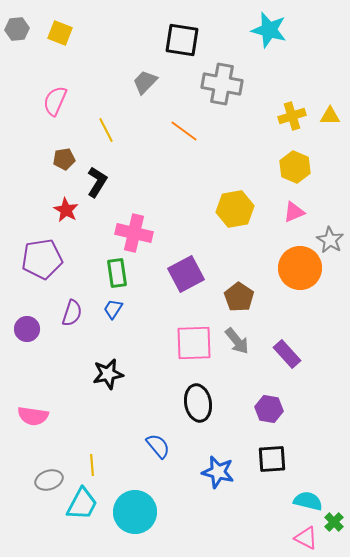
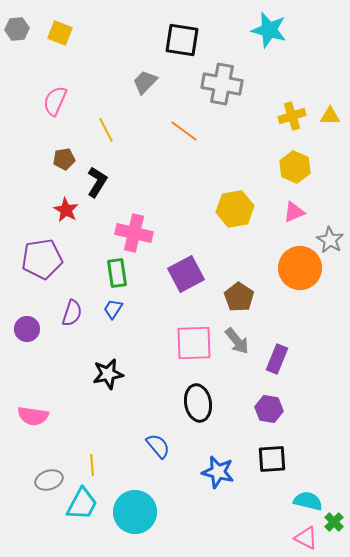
purple rectangle at (287, 354): moved 10 px left, 5 px down; rotated 64 degrees clockwise
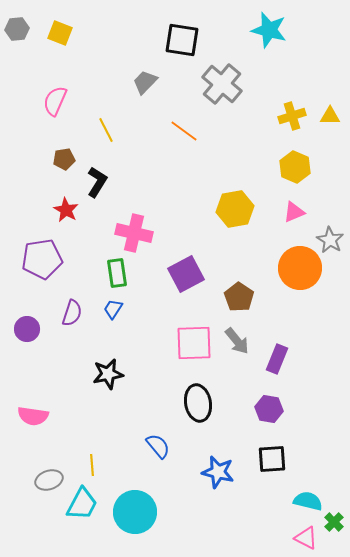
gray cross at (222, 84): rotated 30 degrees clockwise
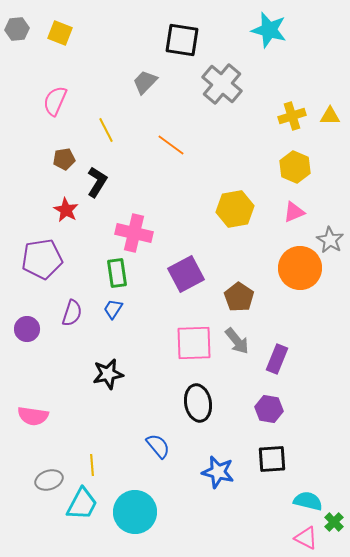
orange line at (184, 131): moved 13 px left, 14 px down
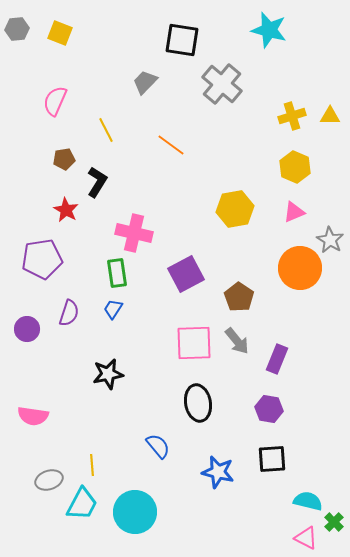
purple semicircle at (72, 313): moved 3 px left
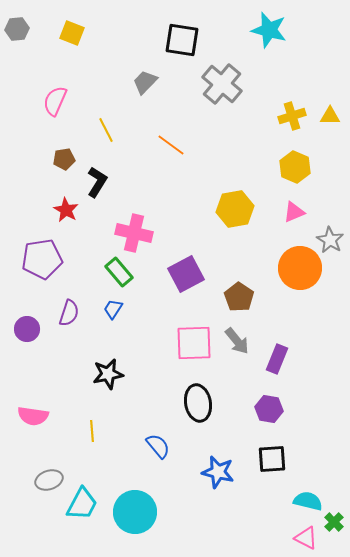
yellow square at (60, 33): moved 12 px right
green rectangle at (117, 273): moved 2 px right, 1 px up; rotated 32 degrees counterclockwise
yellow line at (92, 465): moved 34 px up
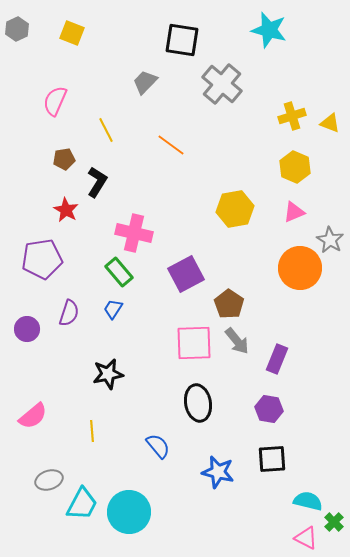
gray hexagon at (17, 29): rotated 20 degrees counterclockwise
yellow triangle at (330, 116): moved 7 px down; rotated 20 degrees clockwise
brown pentagon at (239, 297): moved 10 px left, 7 px down
pink semicircle at (33, 416): rotated 48 degrees counterclockwise
cyan circle at (135, 512): moved 6 px left
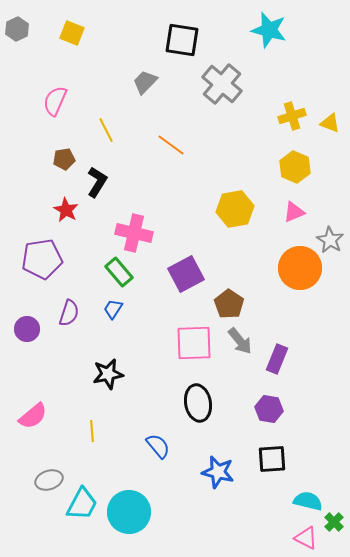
gray arrow at (237, 341): moved 3 px right
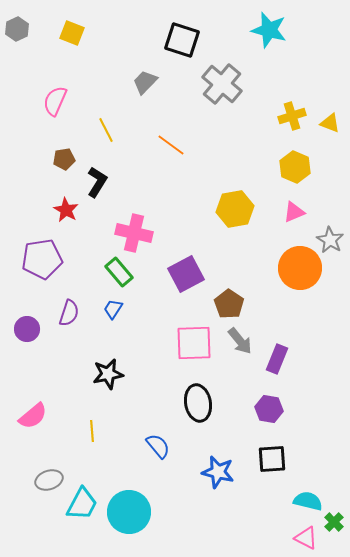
black square at (182, 40): rotated 9 degrees clockwise
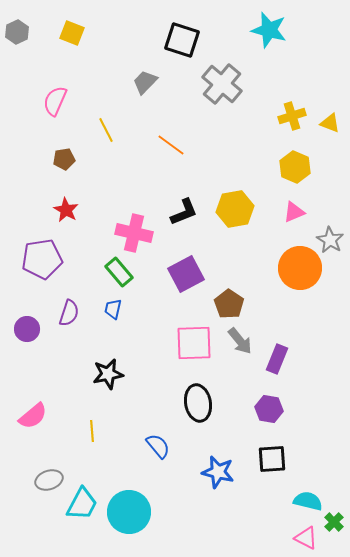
gray hexagon at (17, 29): moved 3 px down
black L-shape at (97, 182): moved 87 px right, 30 px down; rotated 36 degrees clockwise
blue trapezoid at (113, 309): rotated 20 degrees counterclockwise
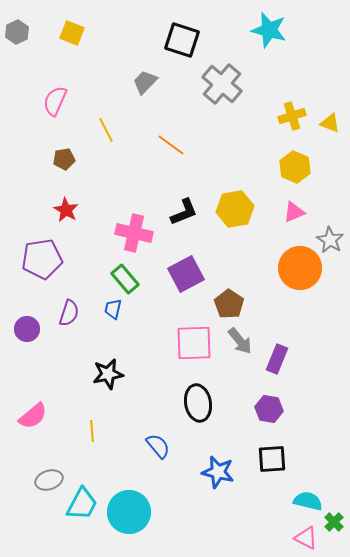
green rectangle at (119, 272): moved 6 px right, 7 px down
